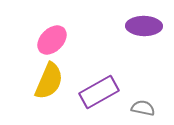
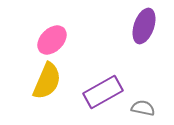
purple ellipse: rotated 72 degrees counterclockwise
yellow semicircle: moved 2 px left
purple rectangle: moved 4 px right
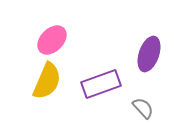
purple ellipse: moved 5 px right, 28 px down
purple rectangle: moved 2 px left, 8 px up; rotated 9 degrees clockwise
gray semicircle: rotated 35 degrees clockwise
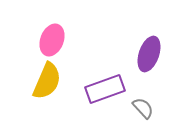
pink ellipse: rotated 24 degrees counterclockwise
purple rectangle: moved 4 px right, 5 px down
